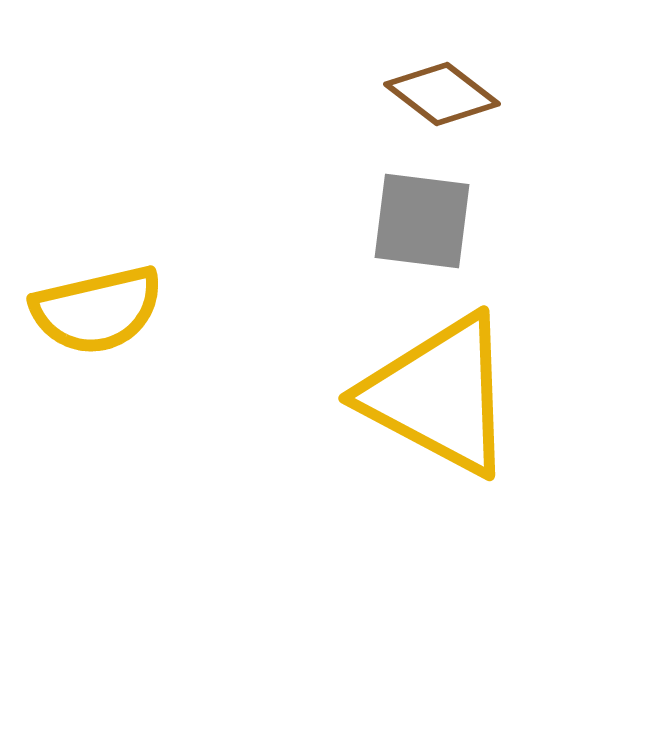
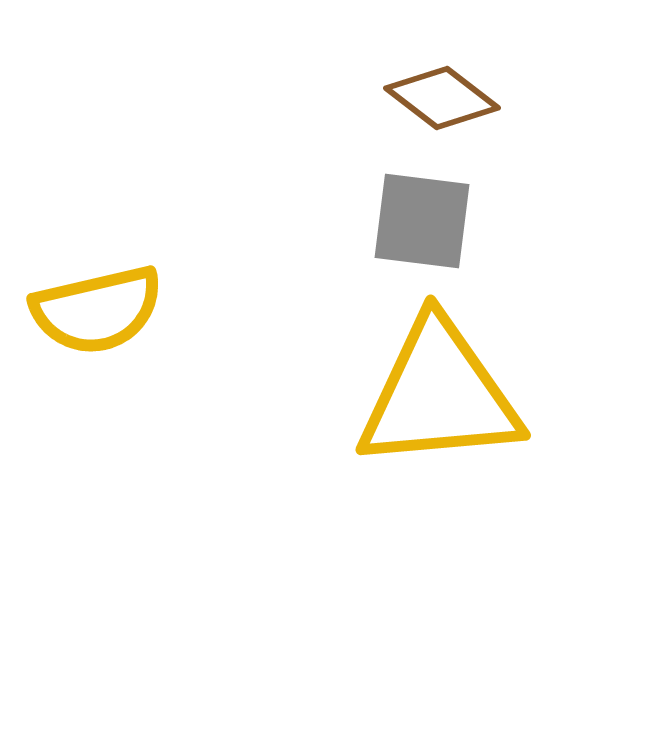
brown diamond: moved 4 px down
yellow triangle: rotated 33 degrees counterclockwise
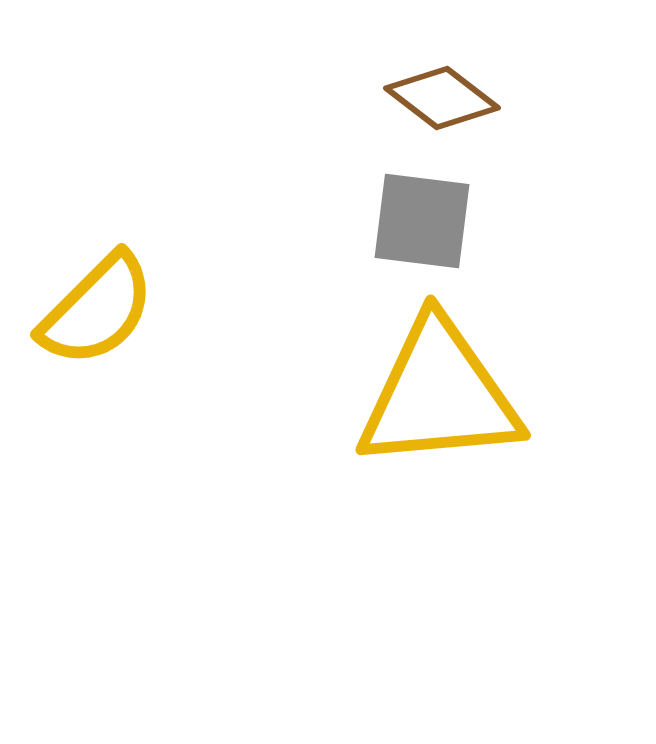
yellow semicircle: rotated 32 degrees counterclockwise
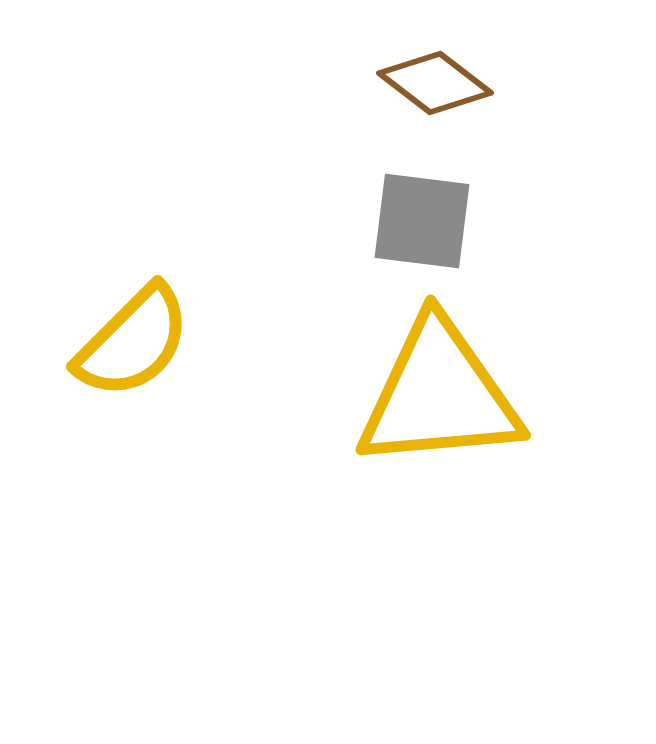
brown diamond: moved 7 px left, 15 px up
yellow semicircle: moved 36 px right, 32 px down
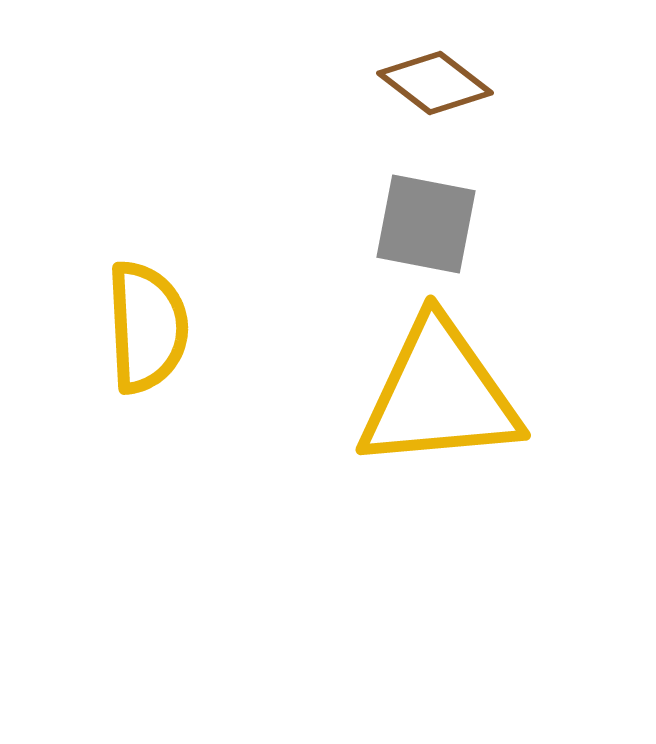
gray square: moved 4 px right, 3 px down; rotated 4 degrees clockwise
yellow semicircle: moved 14 px right, 15 px up; rotated 48 degrees counterclockwise
